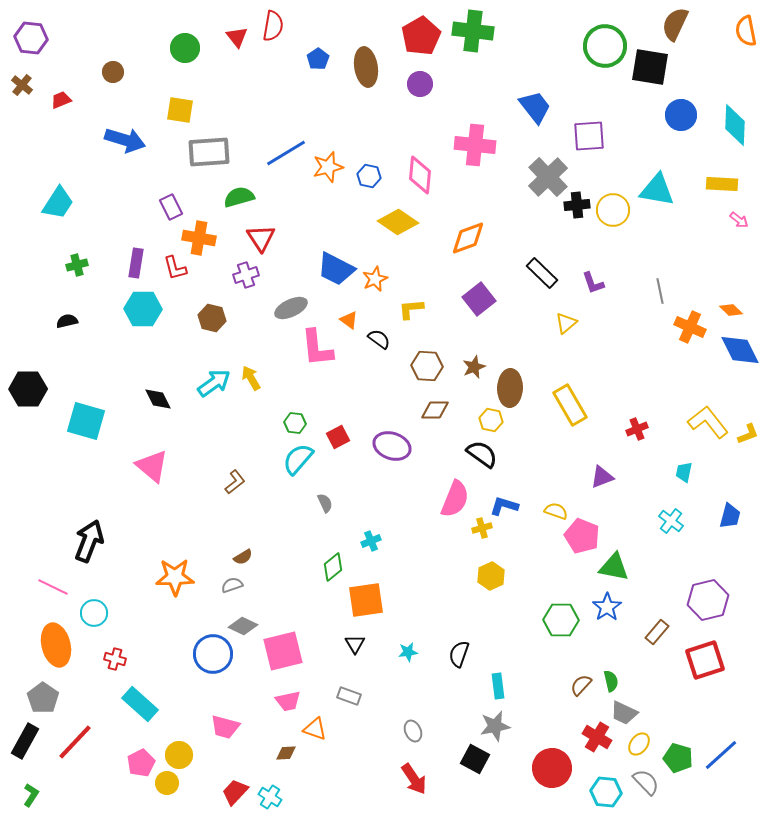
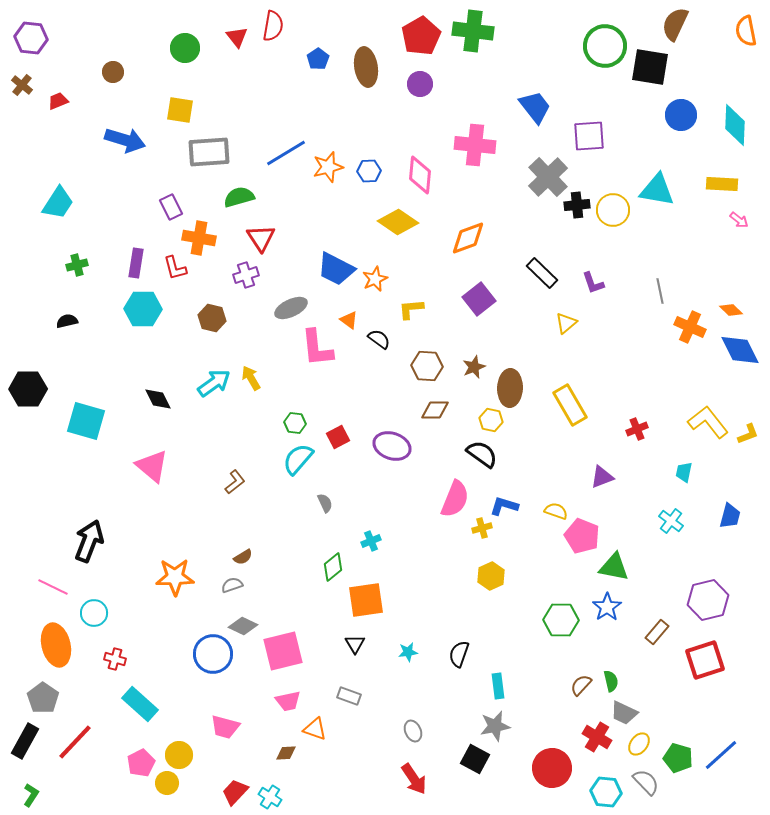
red trapezoid at (61, 100): moved 3 px left, 1 px down
blue hexagon at (369, 176): moved 5 px up; rotated 15 degrees counterclockwise
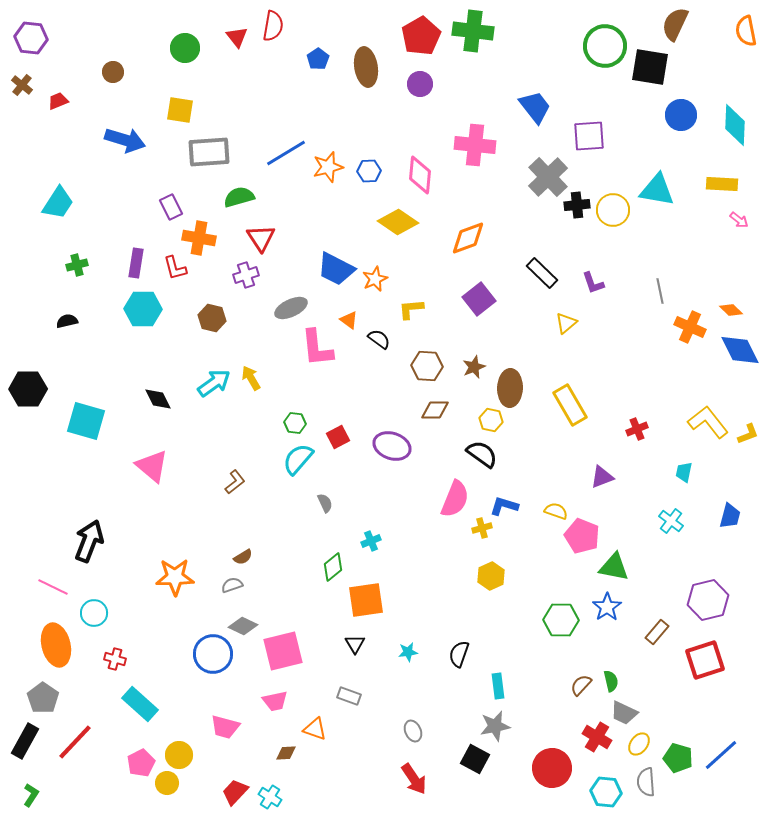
pink trapezoid at (288, 701): moved 13 px left
gray semicircle at (646, 782): rotated 140 degrees counterclockwise
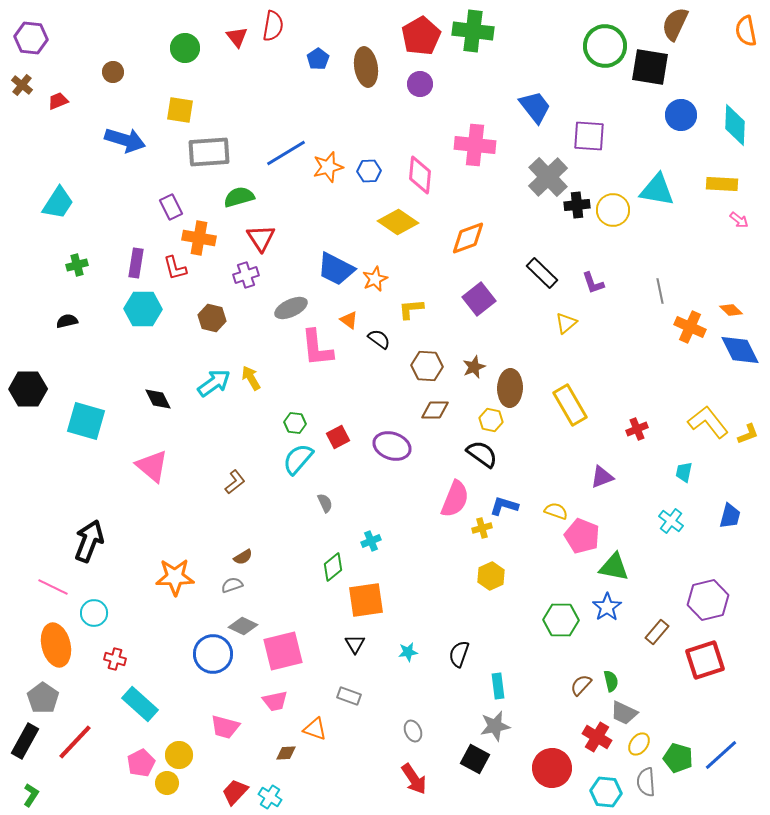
purple square at (589, 136): rotated 8 degrees clockwise
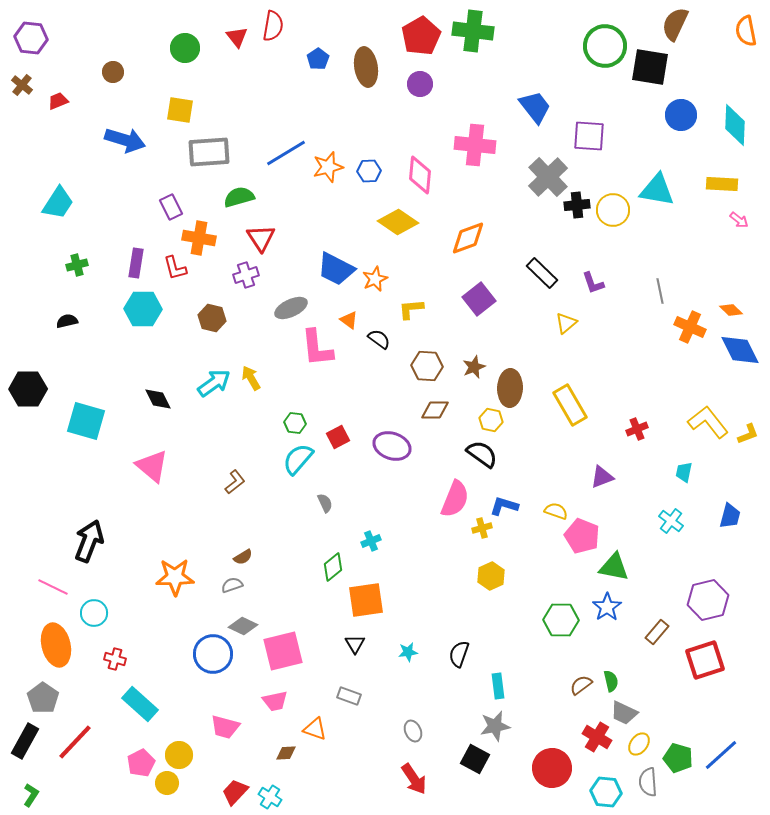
brown semicircle at (581, 685): rotated 10 degrees clockwise
gray semicircle at (646, 782): moved 2 px right
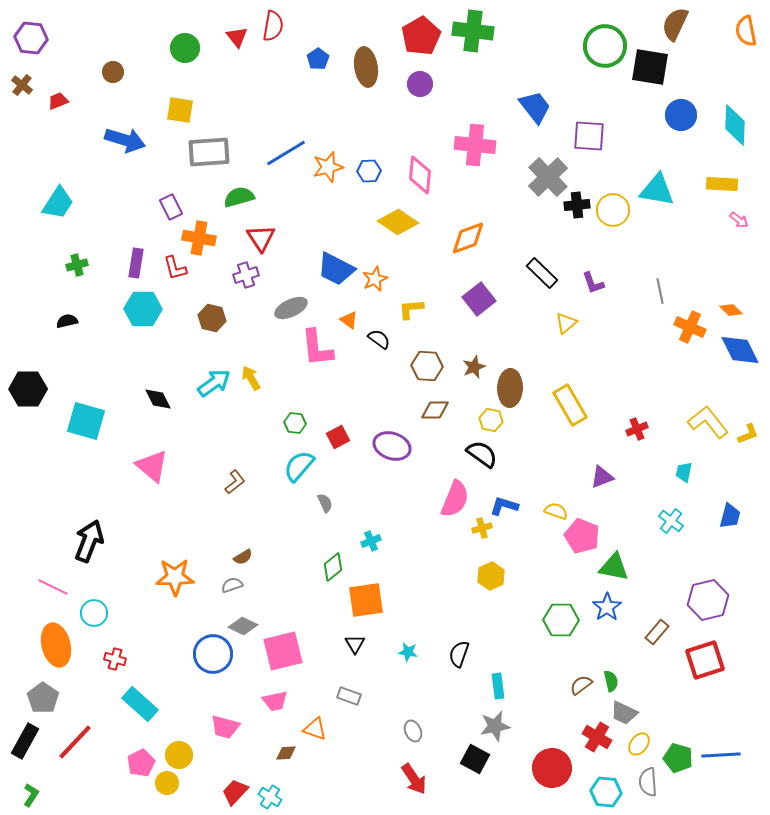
cyan semicircle at (298, 459): moved 1 px right, 7 px down
cyan star at (408, 652): rotated 18 degrees clockwise
blue line at (721, 755): rotated 39 degrees clockwise
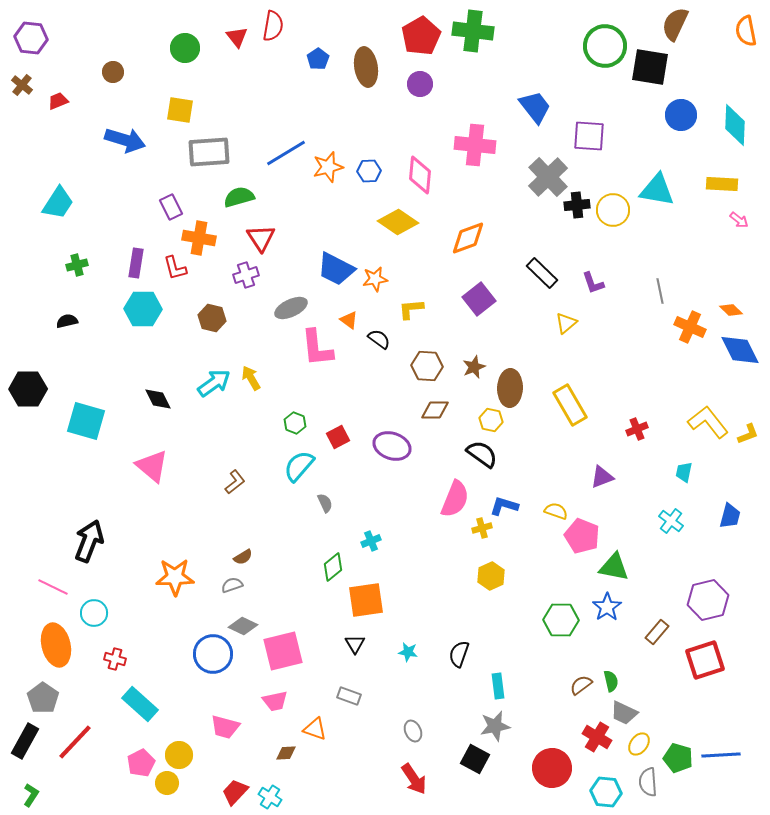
orange star at (375, 279): rotated 15 degrees clockwise
green hexagon at (295, 423): rotated 15 degrees clockwise
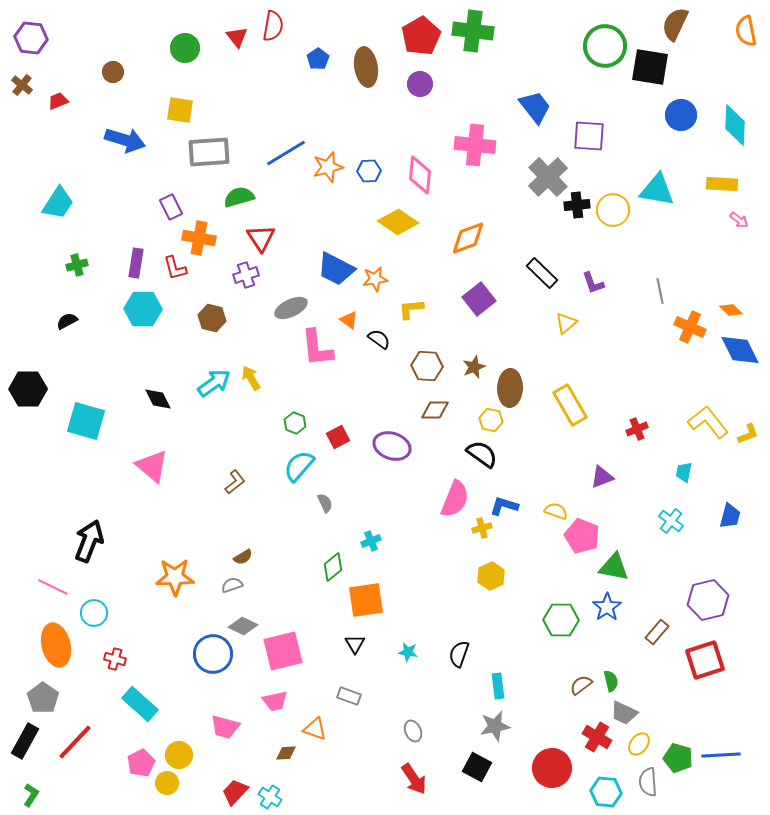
black semicircle at (67, 321): rotated 15 degrees counterclockwise
black square at (475, 759): moved 2 px right, 8 px down
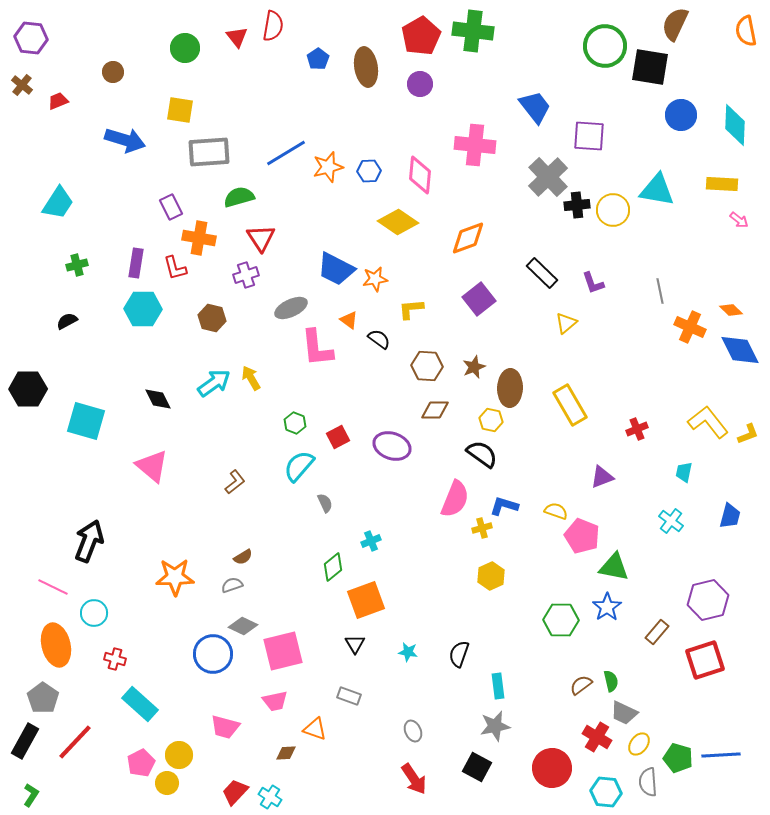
orange square at (366, 600): rotated 12 degrees counterclockwise
